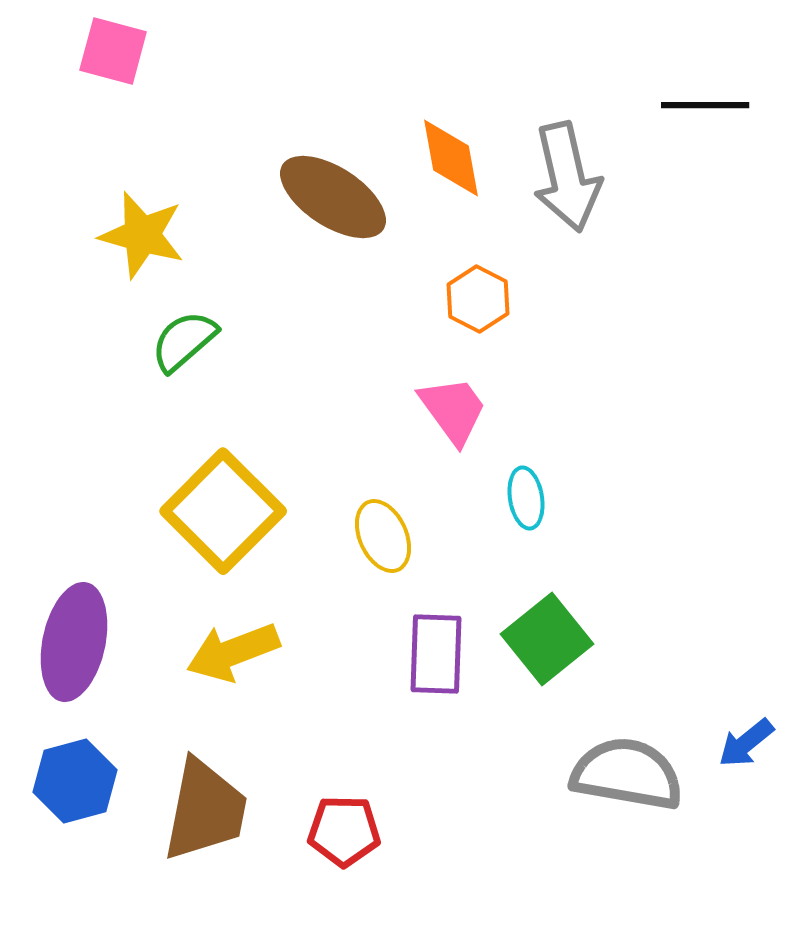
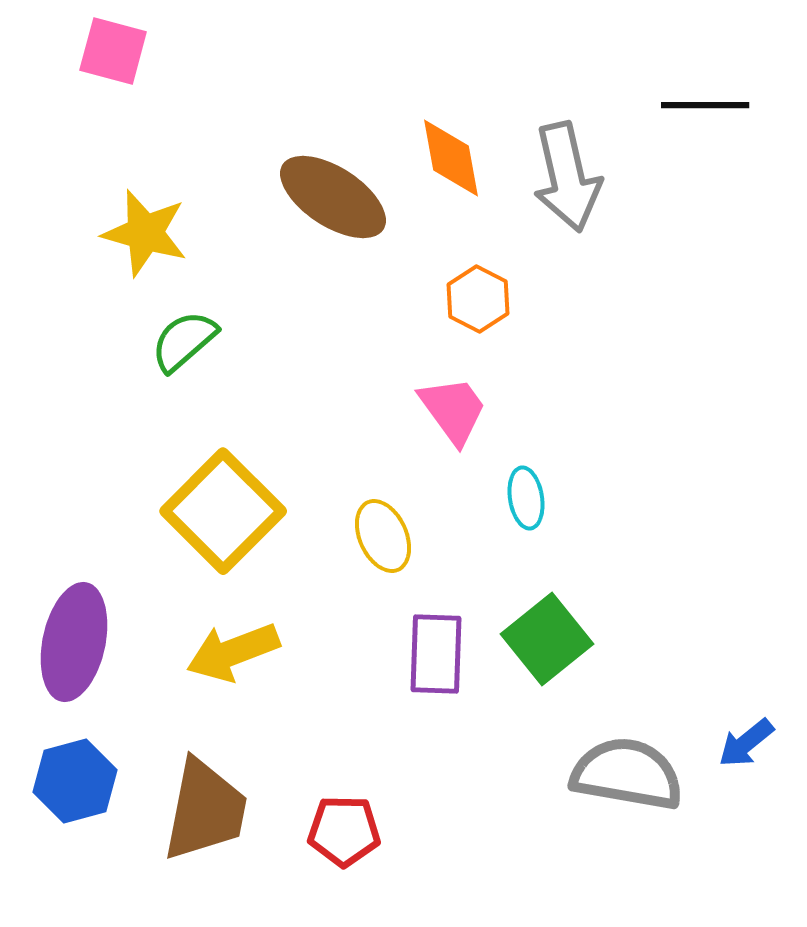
yellow star: moved 3 px right, 2 px up
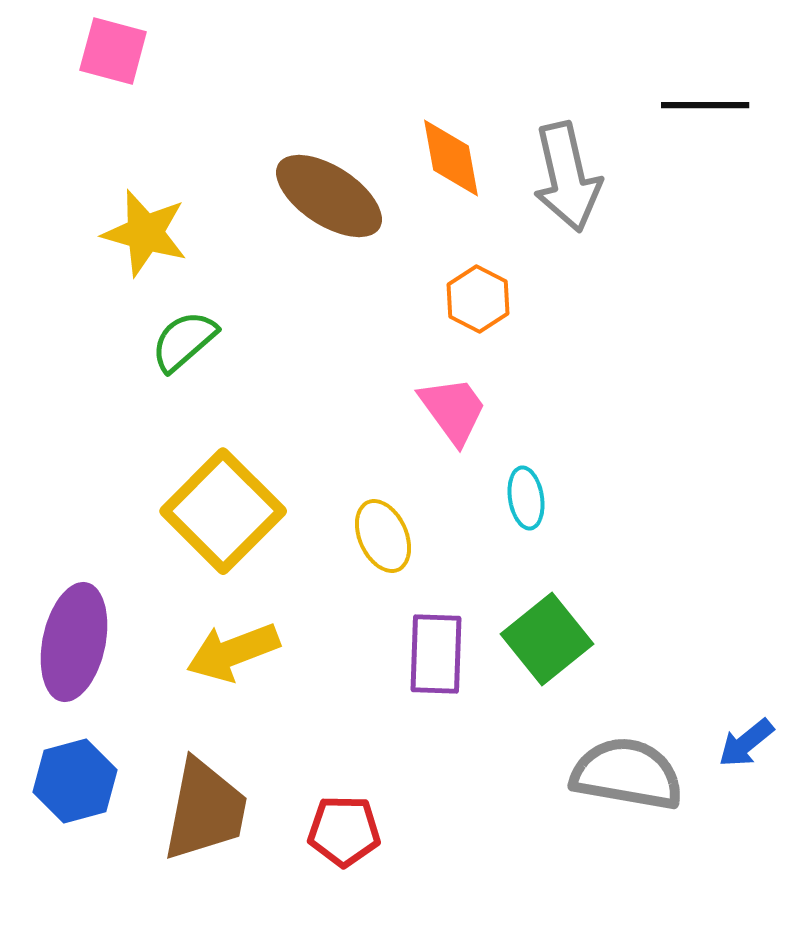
brown ellipse: moved 4 px left, 1 px up
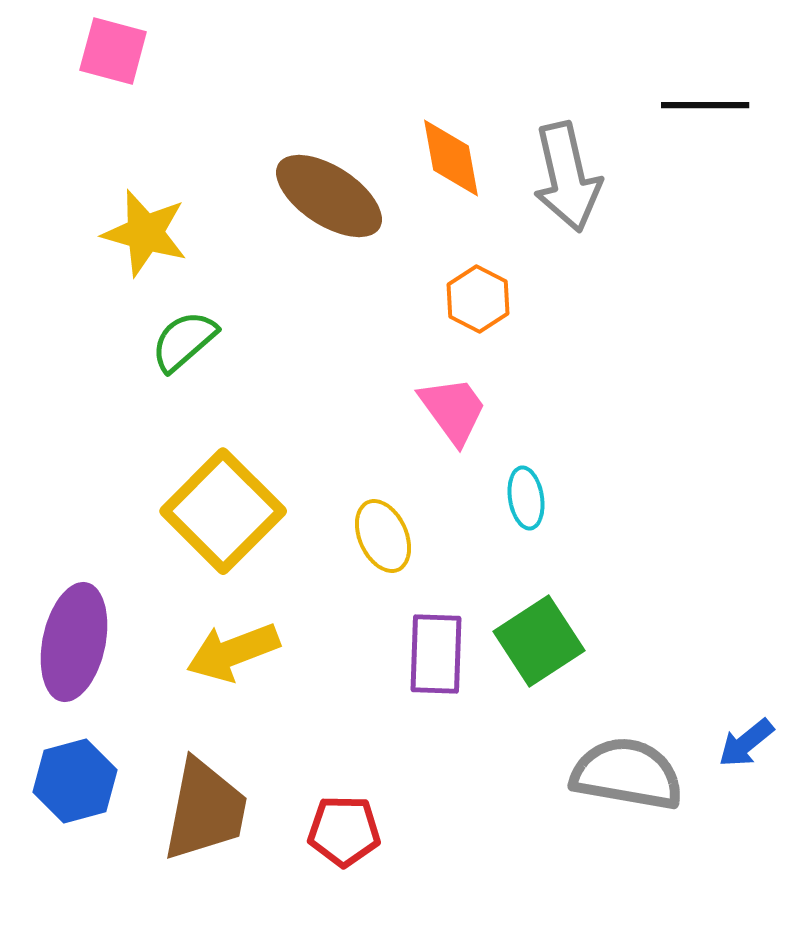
green square: moved 8 px left, 2 px down; rotated 6 degrees clockwise
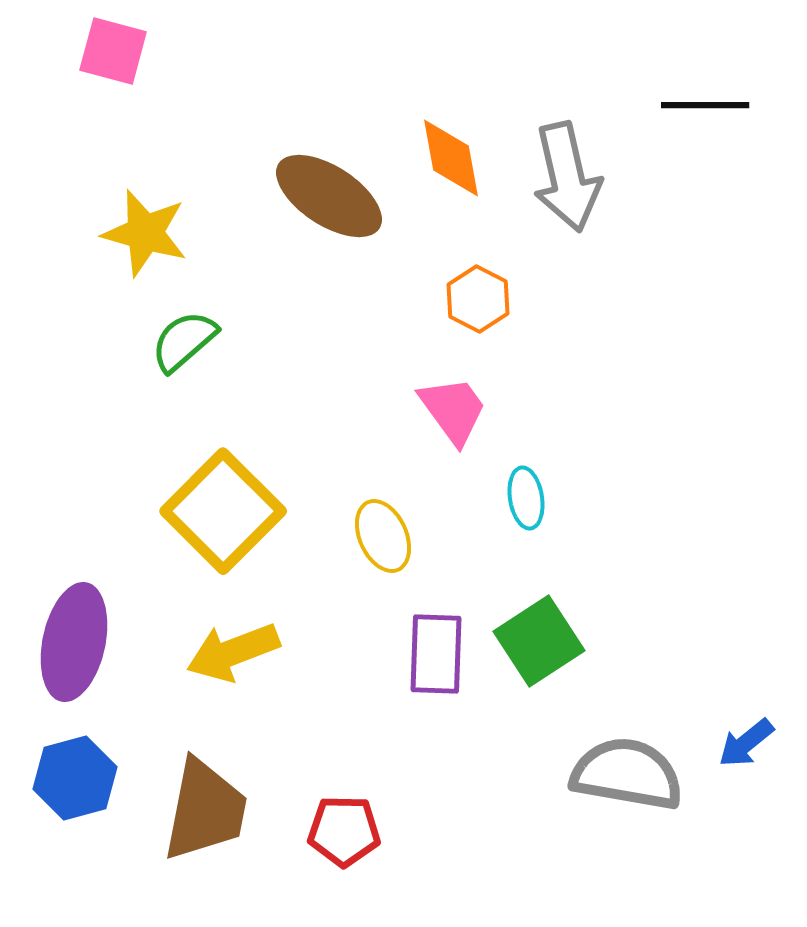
blue hexagon: moved 3 px up
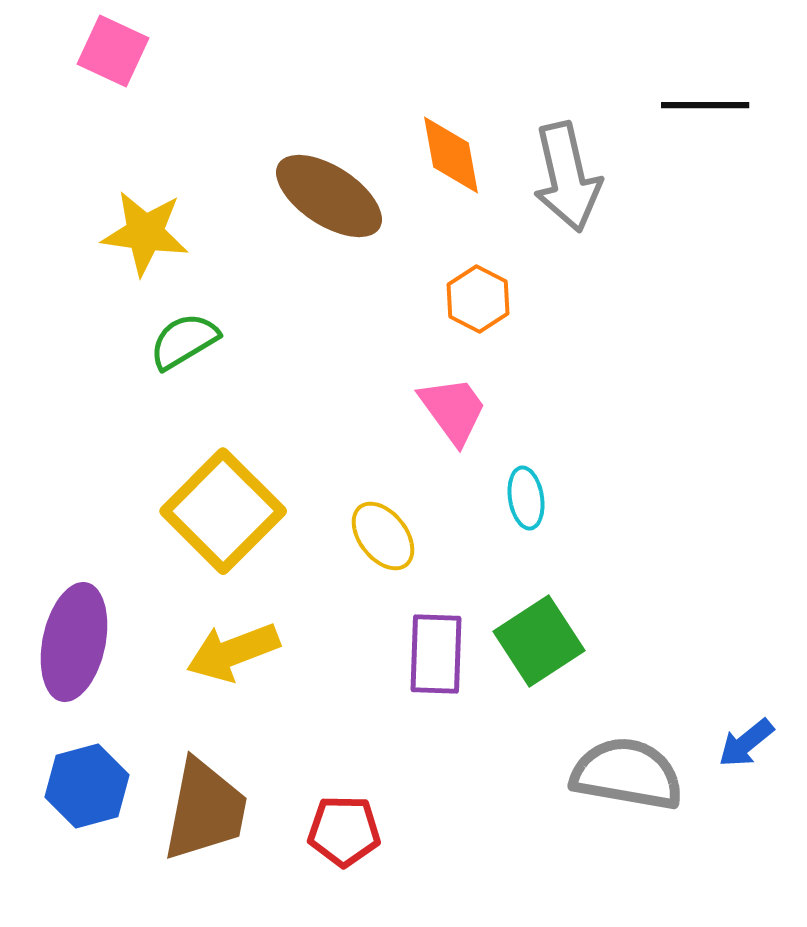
pink square: rotated 10 degrees clockwise
orange diamond: moved 3 px up
yellow star: rotated 8 degrees counterclockwise
green semicircle: rotated 10 degrees clockwise
yellow ellipse: rotated 14 degrees counterclockwise
blue hexagon: moved 12 px right, 8 px down
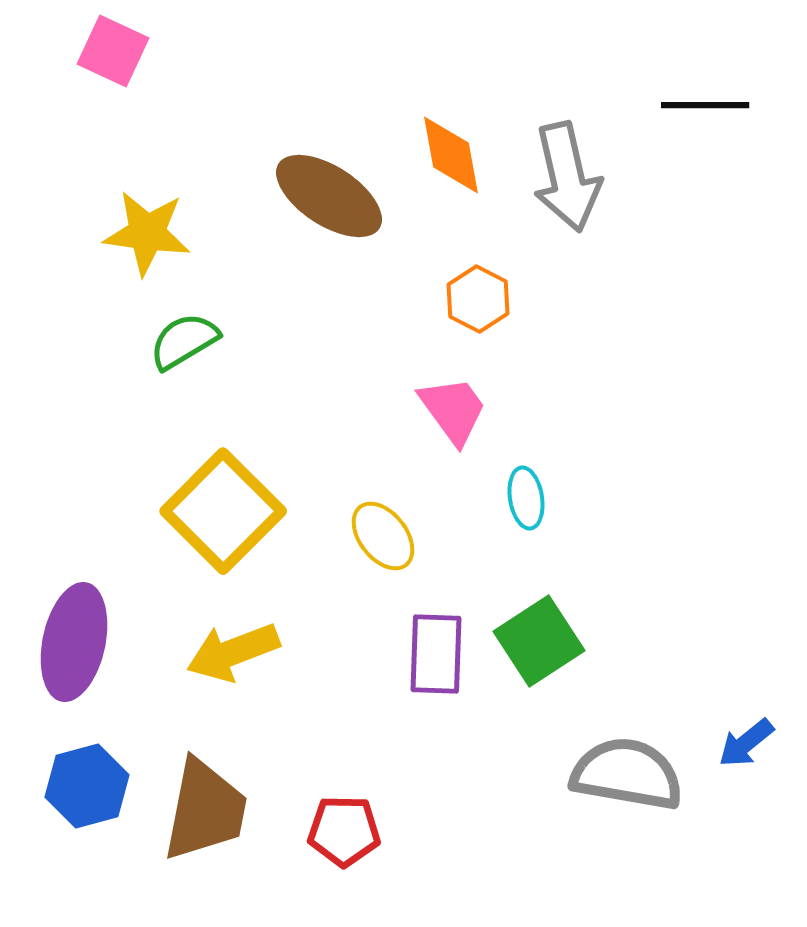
yellow star: moved 2 px right
